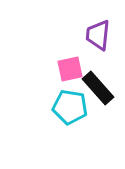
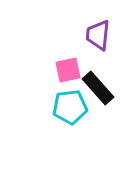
pink square: moved 2 px left, 1 px down
cyan pentagon: rotated 16 degrees counterclockwise
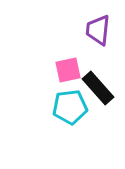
purple trapezoid: moved 5 px up
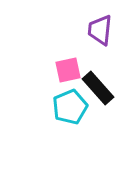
purple trapezoid: moved 2 px right
cyan pentagon: rotated 16 degrees counterclockwise
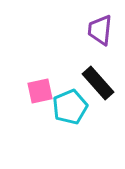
pink square: moved 28 px left, 21 px down
black rectangle: moved 5 px up
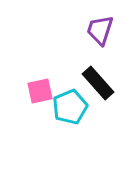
purple trapezoid: rotated 12 degrees clockwise
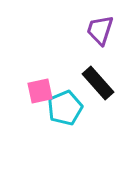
cyan pentagon: moved 5 px left, 1 px down
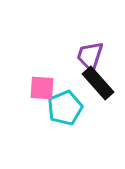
purple trapezoid: moved 10 px left, 26 px down
pink square: moved 2 px right, 3 px up; rotated 16 degrees clockwise
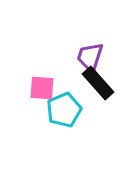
purple trapezoid: moved 1 px down
cyan pentagon: moved 1 px left, 2 px down
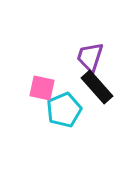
black rectangle: moved 1 px left, 4 px down
pink square: rotated 8 degrees clockwise
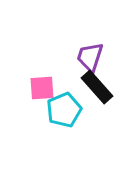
pink square: rotated 16 degrees counterclockwise
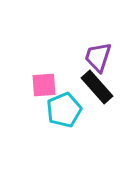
purple trapezoid: moved 8 px right
pink square: moved 2 px right, 3 px up
